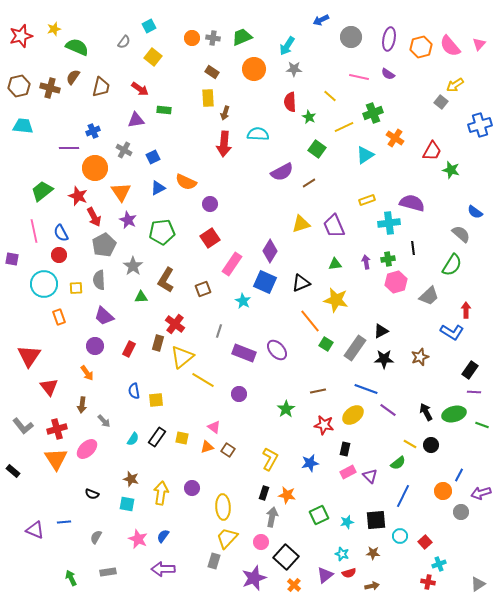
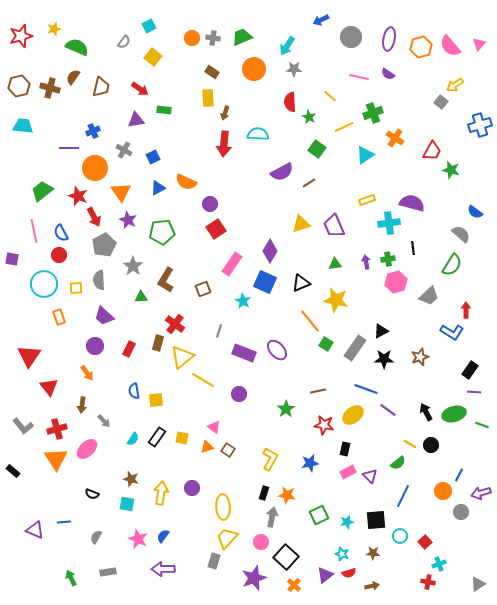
red square at (210, 238): moved 6 px right, 9 px up
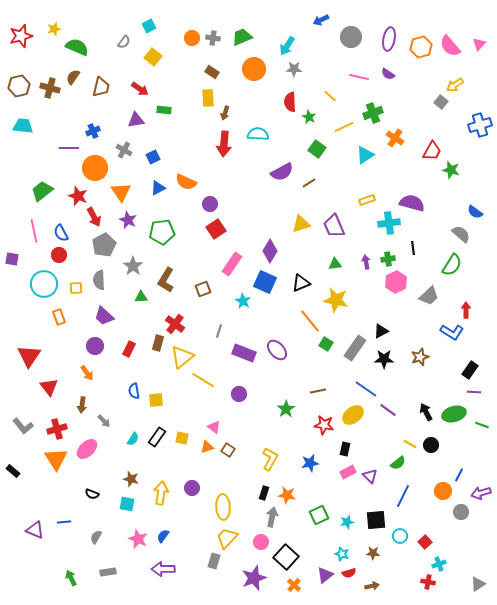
pink hexagon at (396, 282): rotated 10 degrees counterclockwise
blue line at (366, 389): rotated 15 degrees clockwise
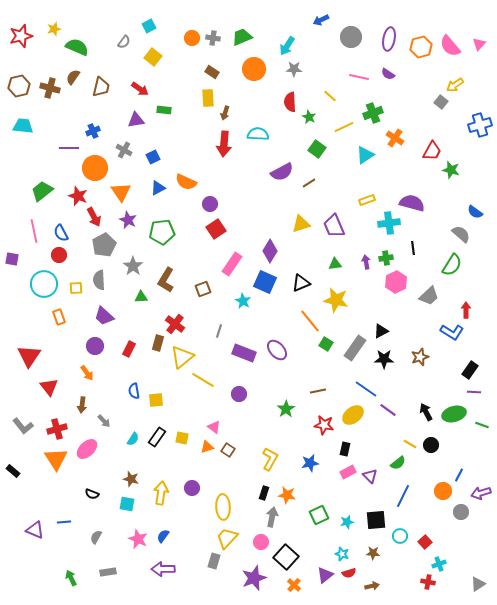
green cross at (388, 259): moved 2 px left, 1 px up
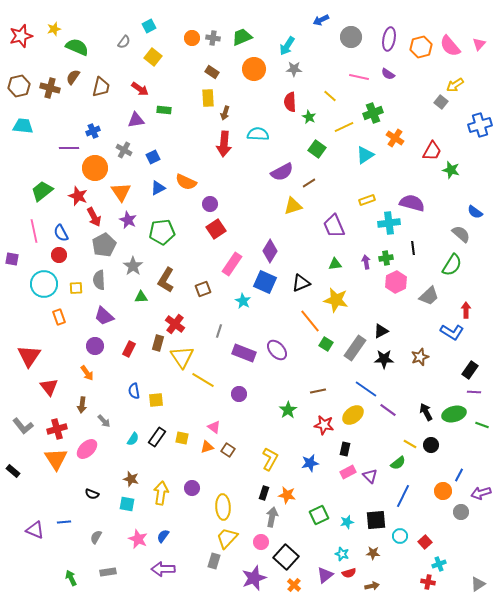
yellow triangle at (301, 224): moved 8 px left, 18 px up
yellow triangle at (182, 357): rotated 25 degrees counterclockwise
green star at (286, 409): moved 2 px right, 1 px down
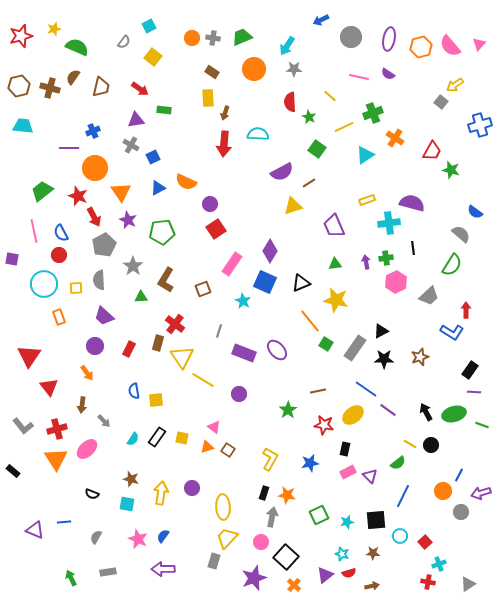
gray cross at (124, 150): moved 7 px right, 5 px up
gray triangle at (478, 584): moved 10 px left
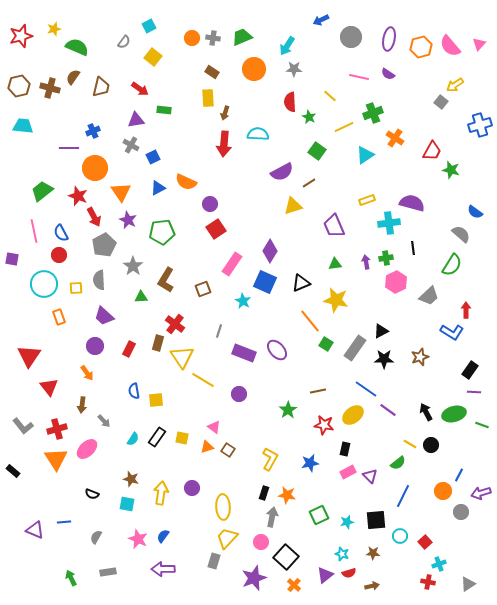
green square at (317, 149): moved 2 px down
